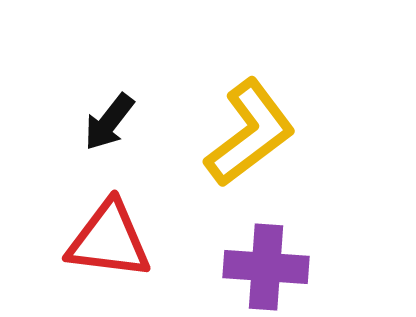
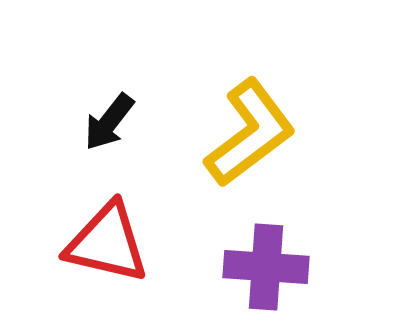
red triangle: moved 2 px left, 3 px down; rotated 6 degrees clockwise
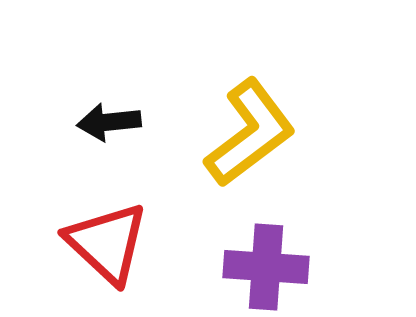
black arrow: rotated 46 degrees clockwise
red triangle: rotated 30 degrees clockwise
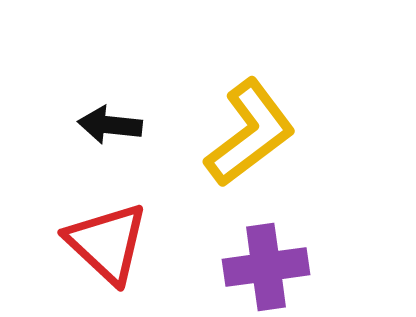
black arrow: moved 1 px right, 3 px down; rotated 12 degrees clockwise
purple cross: rotated 12 degrees counterclockwise
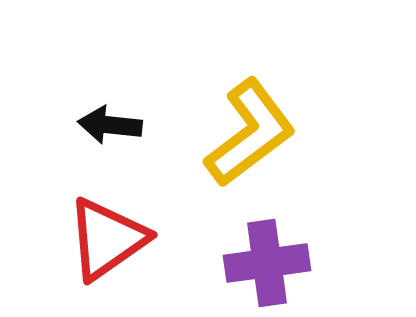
red triangle: moved 4 px up; rotated 42 degrees clockwise
purple cross: moved 1 px right, 4 px up
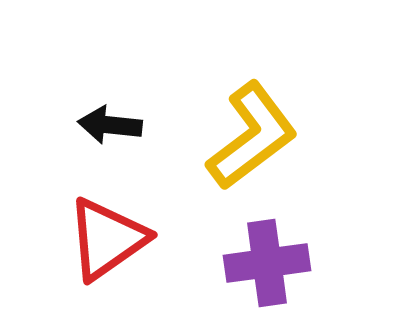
yellow L-shape: moved 2 px right, 3 px down
